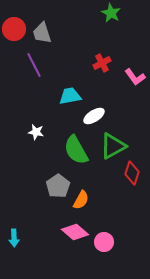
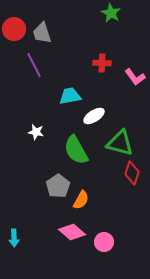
red cross: rotated 30 degrees clockwise
green triangle: moved 7 px right, 3 px up; rotated 44 degrees clockwise
pink diamond: moved 3 px left
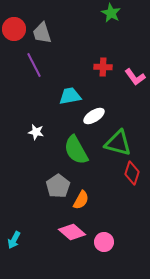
red cross: moved 1 px right, 4 px down
green triangle: moved 2 px left
cyan arrow: moved 2 px down; rotated 30 degrees clockwise
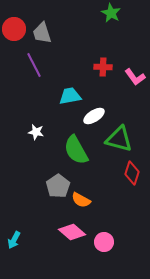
green triangle: moved 1 px right, 4 px up
orange semicircle: rotated 90 degrees clockwise
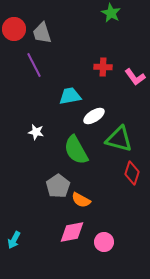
pink diamond: rotated 52 degrees counterclockwise
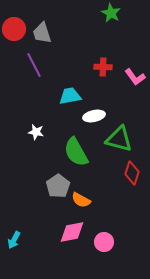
white ellipse: rotated 20 degrees clockwise
green semicircle: moved 2 px down
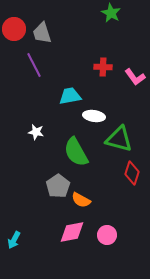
white ellipse: rotated 20 degrees clockwise
pink circle: moved 3 px right, 7 px up
